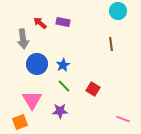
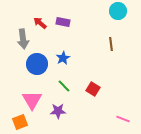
blue star: moved 7 px up
purple star: moved 2 px left
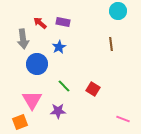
blue star: moved 4 px left, 11 px up
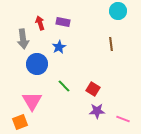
red arrow: rotated 32 degrees clockwise
pink triangle: moved 1 px down
purple star: moved 39 px right
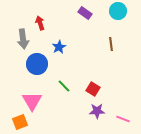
purple rectangle: moved 22 px right, 9 px up; rotated 24 degrees clockwise
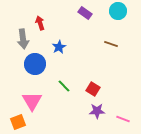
brown line: rotated 64 degrees counterclockwise
blue circle: moved 2 px left
orange square: moved 2 px left
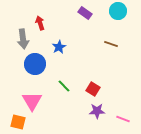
orange square: rotated 35 degrees clockwise
